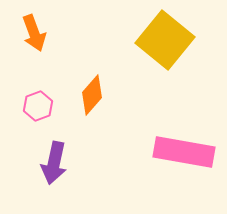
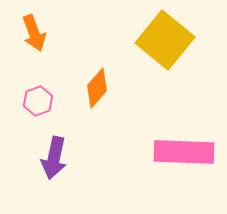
orange diamond: moved 5 px right, 7 px up
pink hexagon: moved 5 px up
pink rectangle: rotated 8 degrees counterclockwise
purple arrow: moved 5 px up
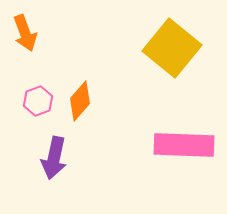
orange arrow: moved 9 px left
yellow square: moved 7 px right, 8 px down
orange diamond: moved 17 px left, 13 px down
pink rectangle: moved 7 px up
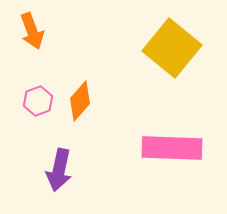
orange arrow: moved 7 px right, 2 px up
pink rectangle: moved 12 px left, 3 px down
purple arrow: moved 5 px right, 12 px down
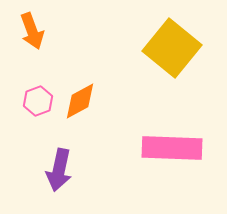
orange diamond: rotated 21 degrees clockwise
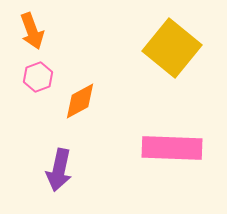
pink hexagon: moved 24 px up
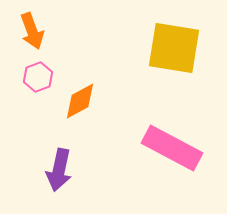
yellow square: moved 2 px right; rotated 30 degrees counterclockwise
pink rectangle: rotated 26 degrees clockwise
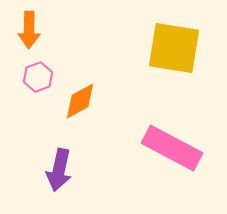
orange arrow: moved 3 px left, 1 px up; rotated 21 degrees clockwise
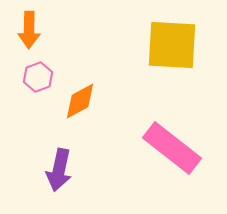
yellow square: moved 2 px left, 3 px up; rotated 6 degrees counterclockwise
pink rectangle: rotated 10 degrees clockwise
